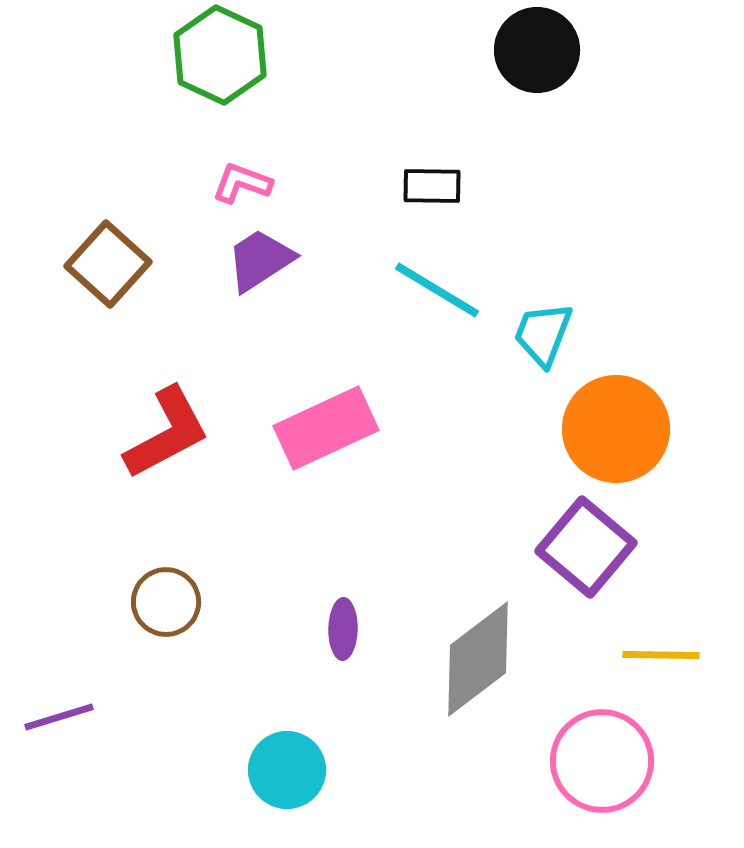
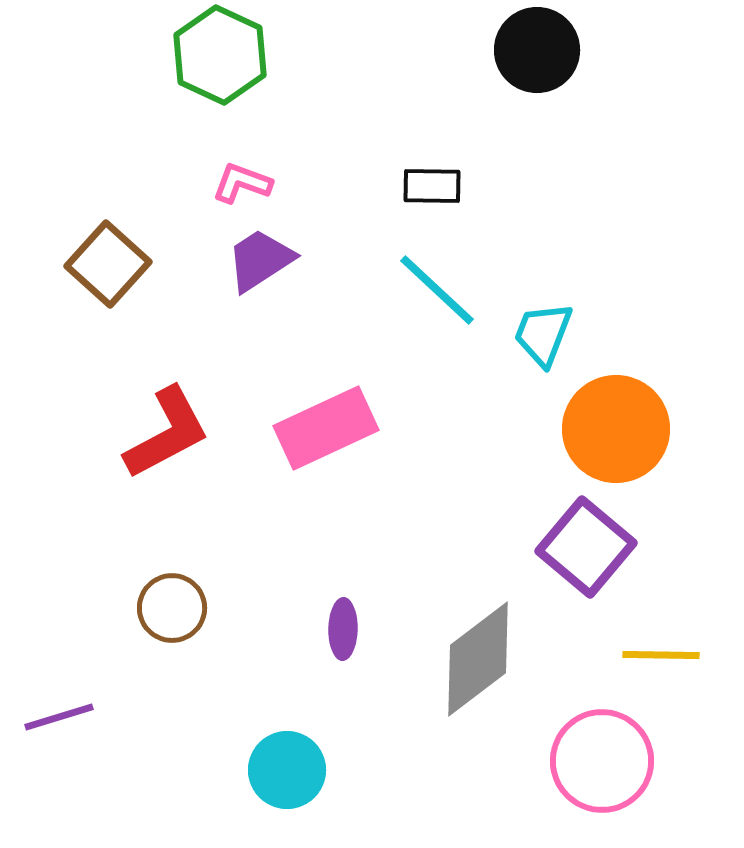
cyan line: rotated 12 degrees clockwise
brown circle: moved 6 px right, 6 px down
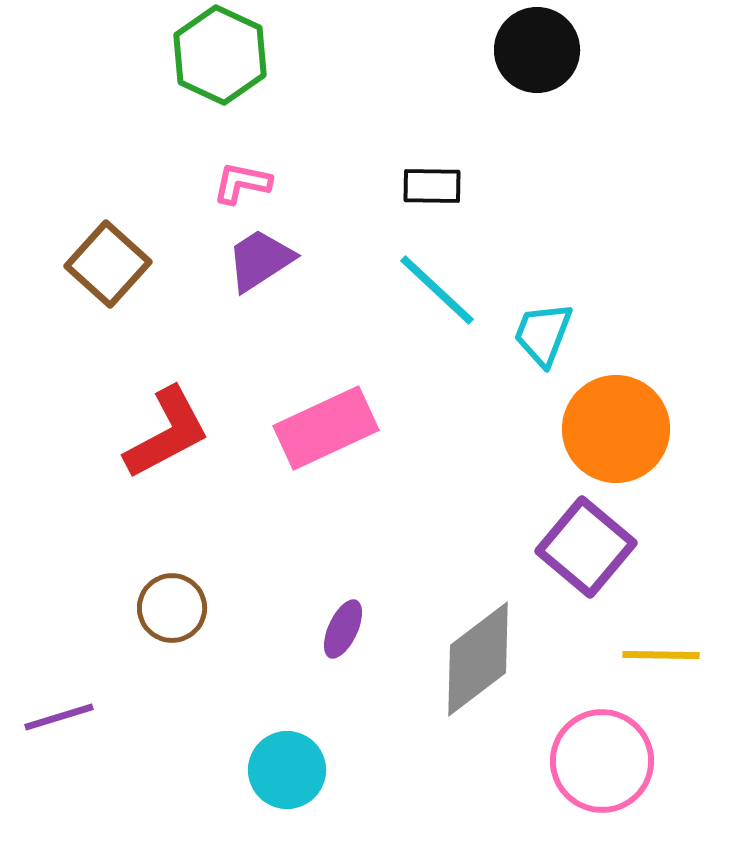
pink L-shape: rotated 8 degrees counterclockwise
purple ellipse: rotated 24 degrees clockwise
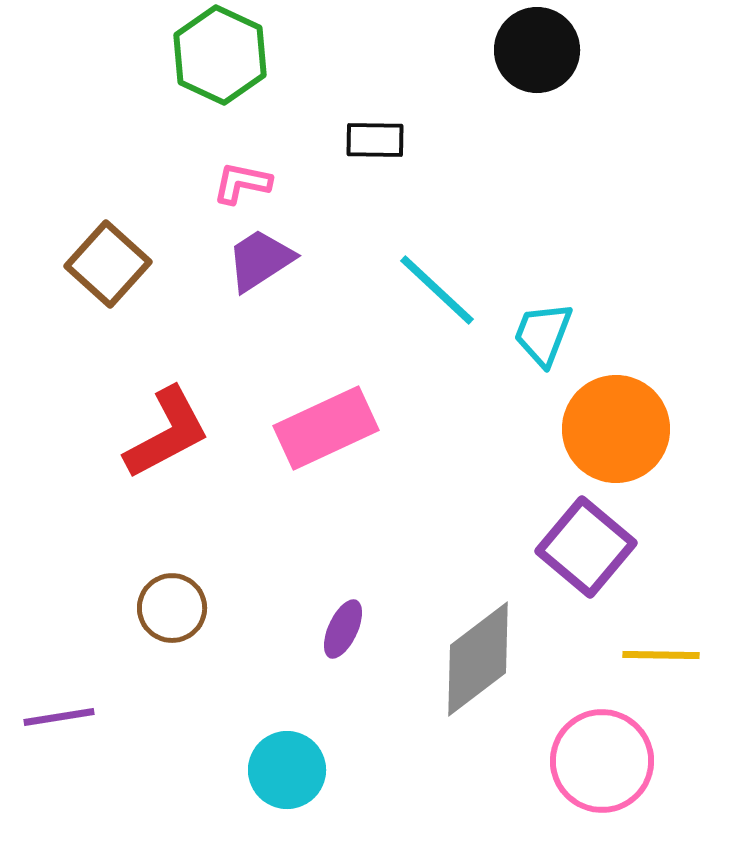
black rectangle: moved 57 px left, 46 px up
purple line: rotated 8 degrees clockwise
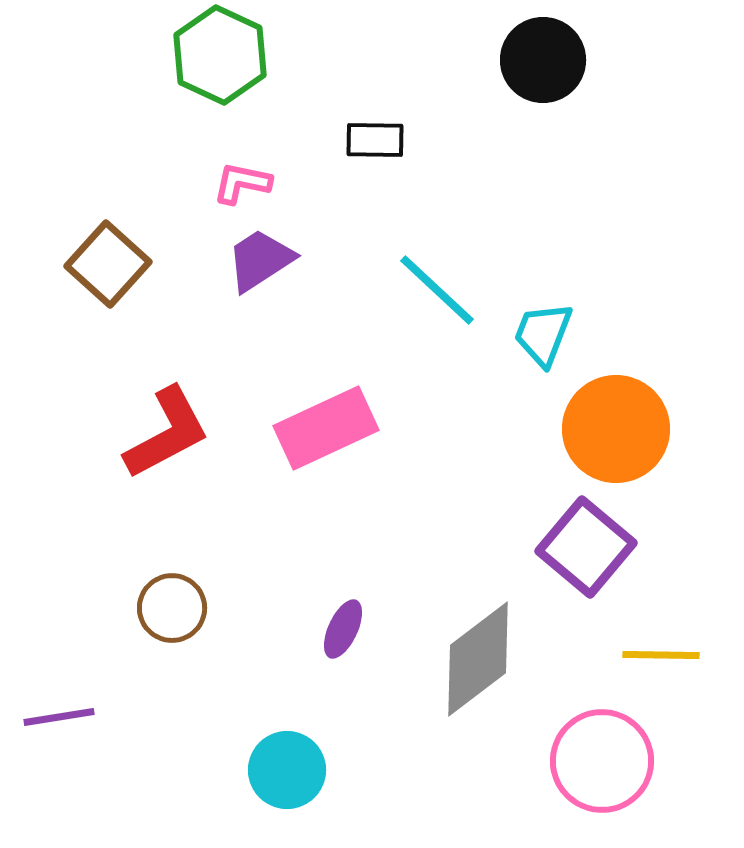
black circle: moved 6 px right, 10 px down
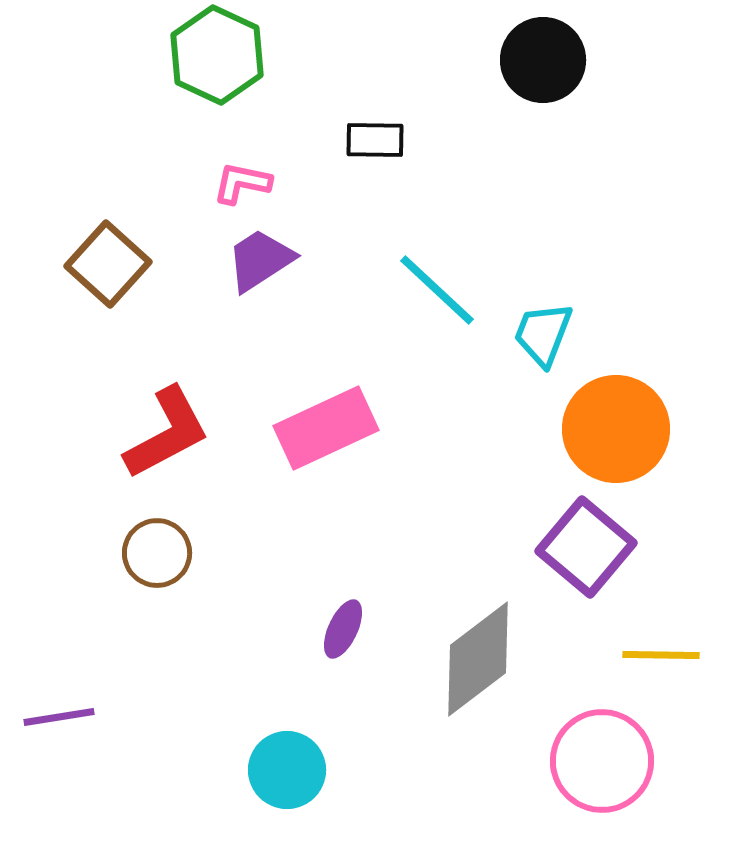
green hexagon: moved 3 px left
brown circle: moved 15 px left, 55 px up
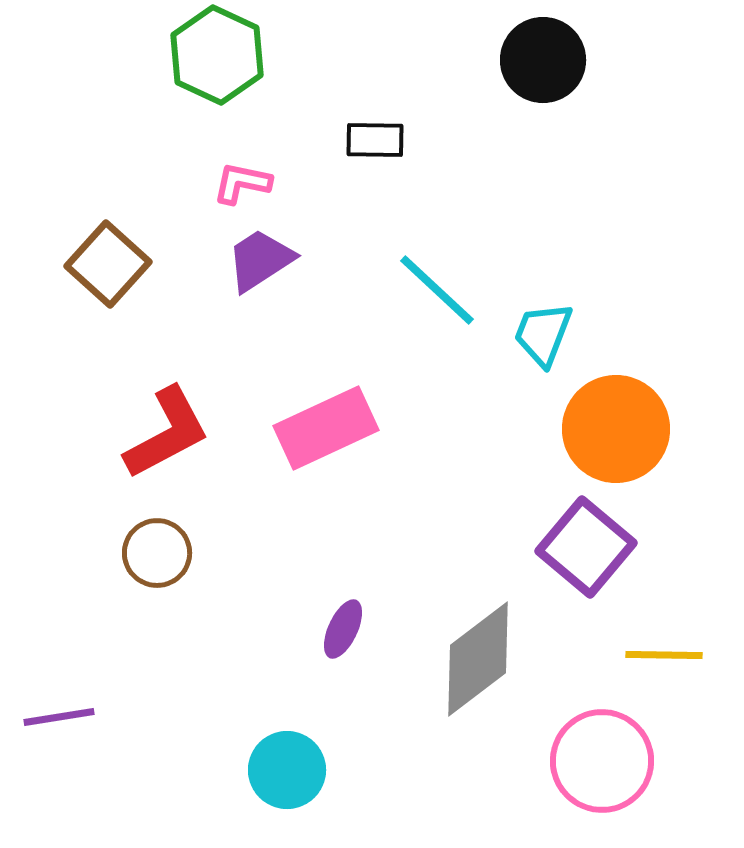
yellow line: moved 3 px right
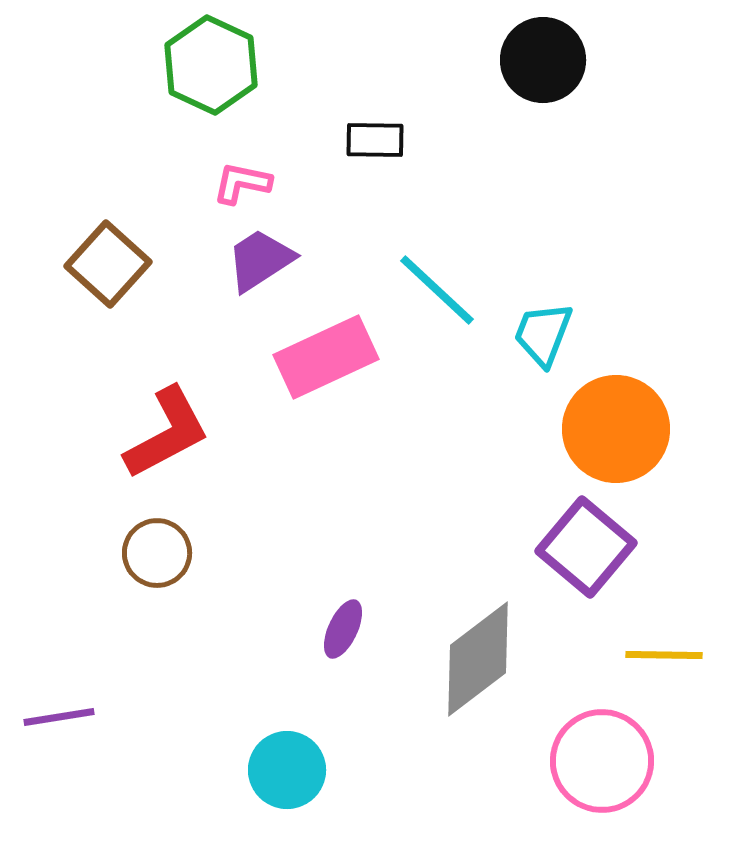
green hexagon: moved 6 px left, 10 px down
pink rectangle: moved 71 px up
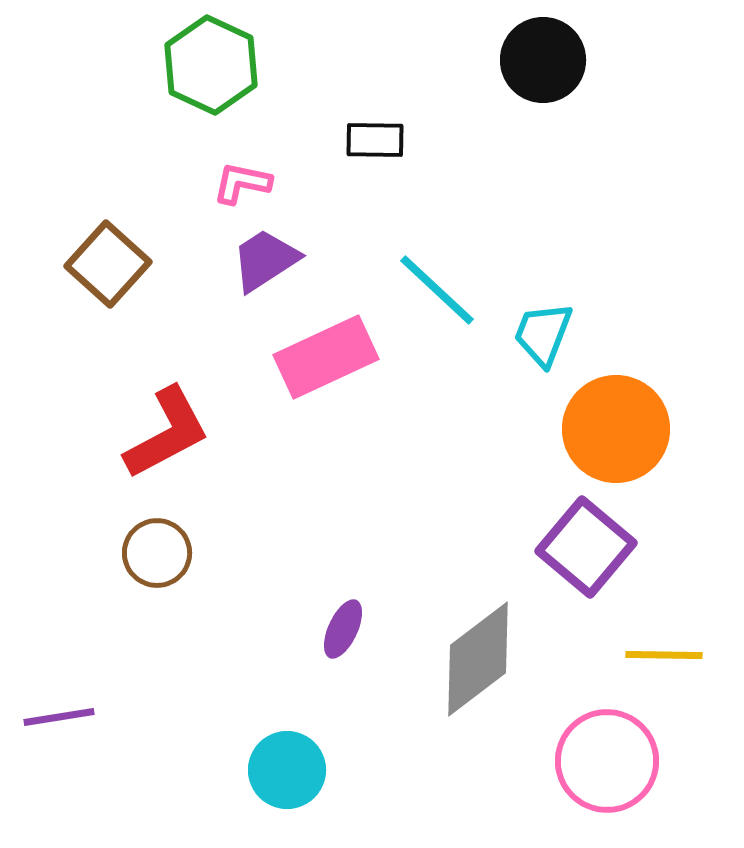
purple trapezoid: moved 5 px right
pink circle: moved 5 px right
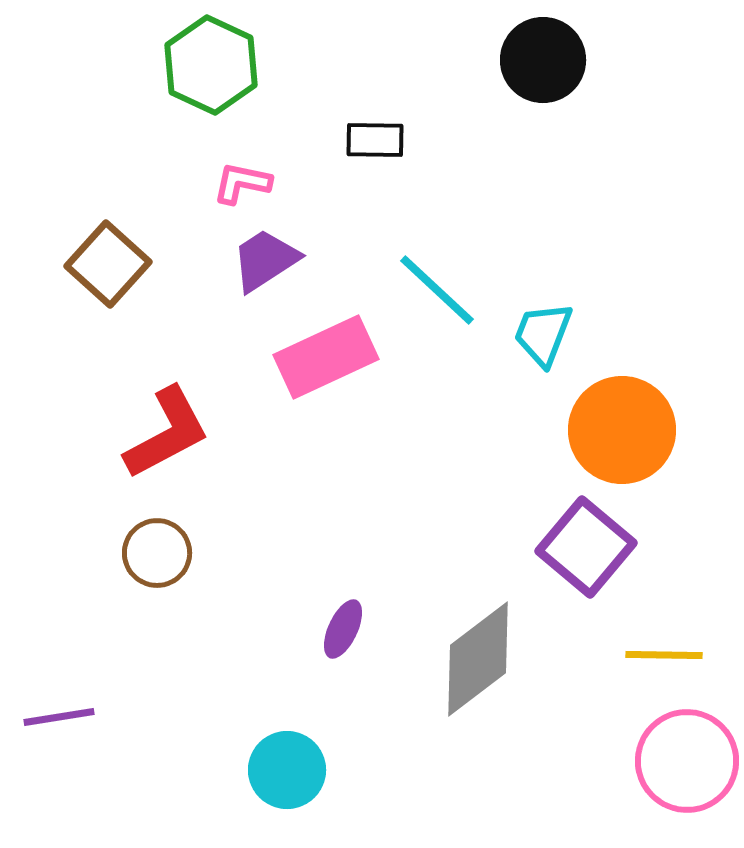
orange circle: moved 6 px right, 1 px down
pink circle: moved 80 px right
